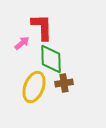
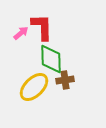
pink arrow: moved 1 px left, 10 px up
brown cross: moved 1 px right, 3 px up
yellow ellipse: rotated 24 degrees clockwise
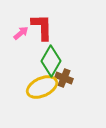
green diamond: moved 2 px down; rotated 32 degrees clockwise
brown cross: moved 1 px left, 2 px up; rotated 30 degrees clockwise
yellow ellipse: moved 8 px right; rotated 20 degrees clockwise
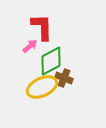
pink arrow: moved 9 px right, 13 px down
green diamond: rotated 32 degrees clockwise
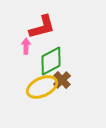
red L-shape: rotated 76 degrees clockwise
pink arrow: moved 4 px left; rotated 49 degrees counterclockwise
brown cross: moved 2 px left, 2 px down; rotated 24 degrees clockwise
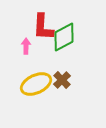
red L-shape: moved 1 px right; rotated 108 degrees clockwise
green diamond: moved 13 px right, 24 px up
yellow ellipse: moved 6 px left, 3 px up
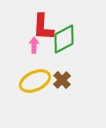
green diamond: moved 2 px down
pink arrow: moved 8 px right, 1 px up
yellow ellipse: moved 1 px left, 3 px up
